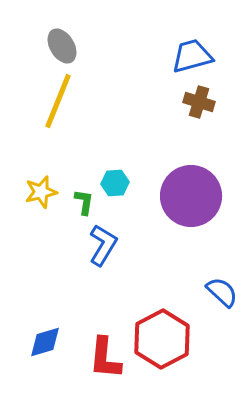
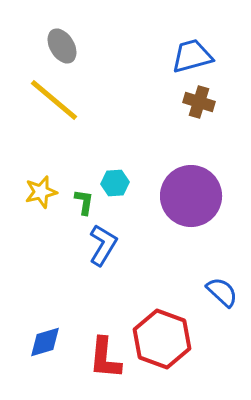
yellow line: moved 4 px left, 1 px up; rotated 72 degrees counterclockwise
red hexagon: rotated 12 degrees counterclockwise
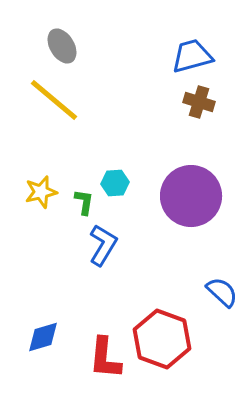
blue diamond: moved 2 px left, 5 px up
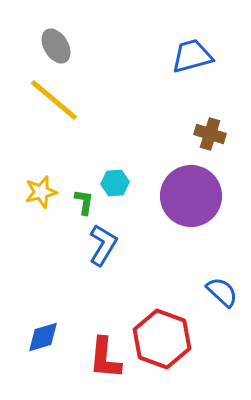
gray ellipse: moved 6 px left
brown cross: moved 11 px right, 32 px down
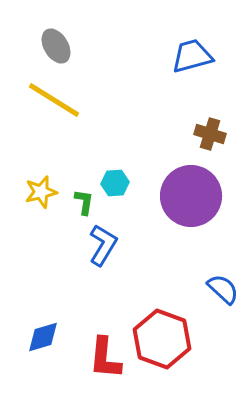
yellow line: rotated 8 degrees counterclockwise
blue semicircle: moved 1 px right, 3 px up
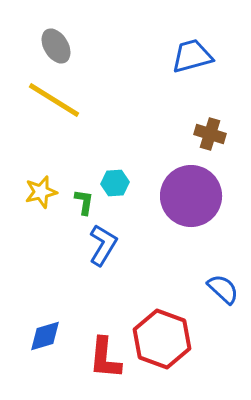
blue diamond: moved 2 px right, 1 px up
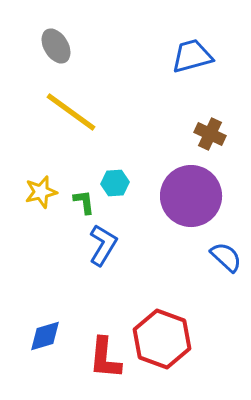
yellow line: moved 17 px right, 12 px down; rotated 4 degrees clockwise
brown cross: rotated 8 degrees clockwise
green L-shape: rotated 16 degrees counterclockwise
blue semicircle: moved 3 px right, 32 px up
